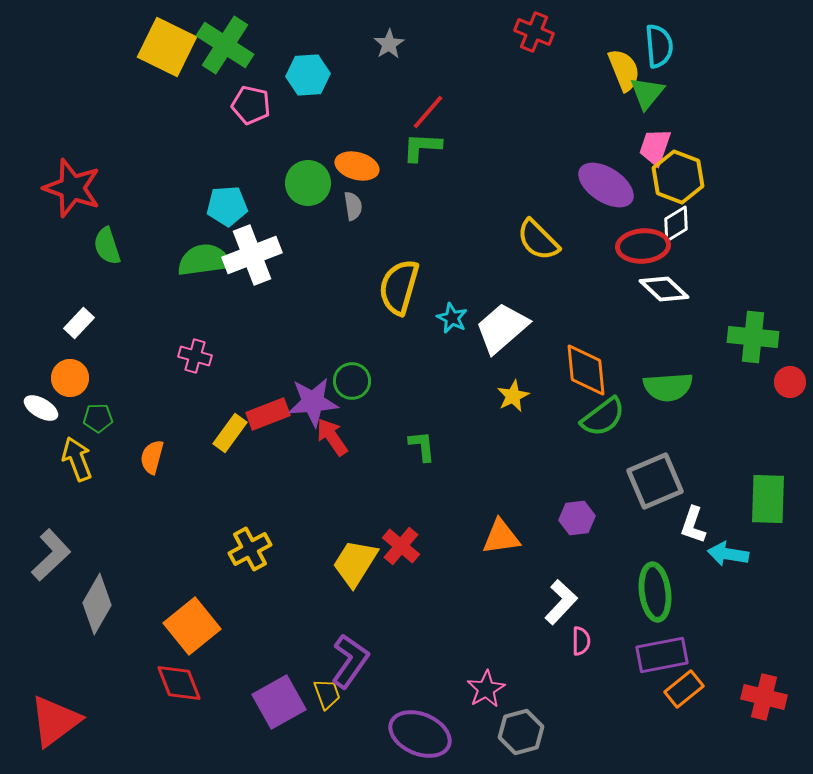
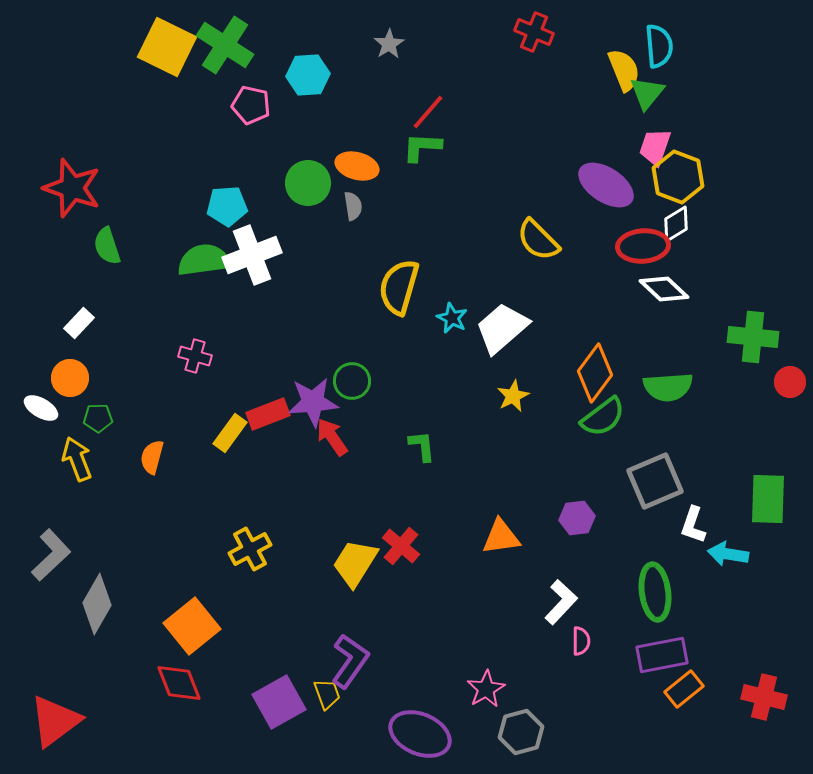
orange diamond at (586, 370): moved 9 px right, 3 px down; rotated 42 degrees clockwise
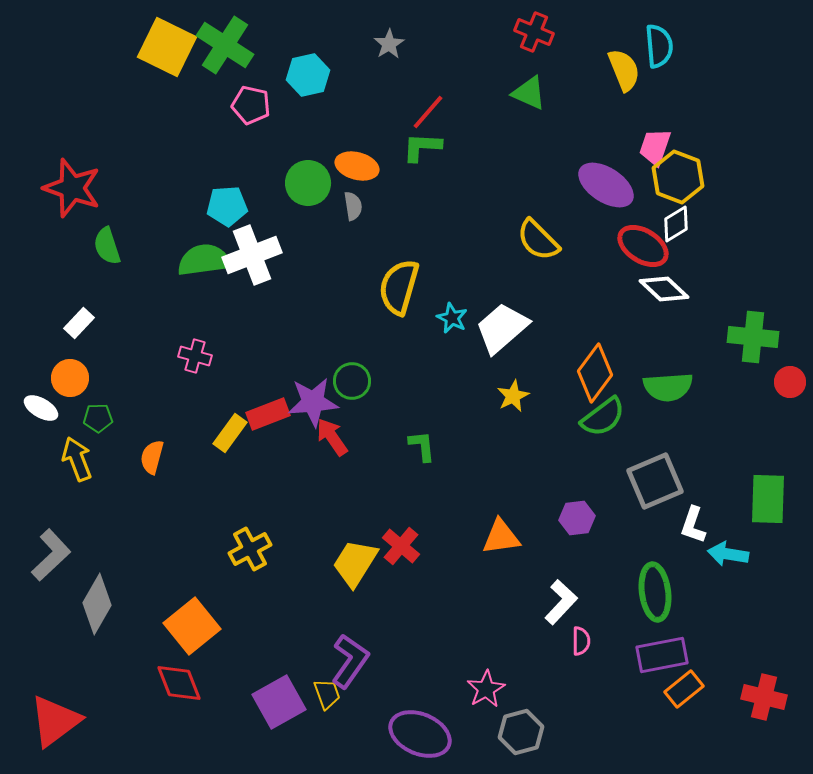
cyan hexagon at (308, 75): rotated 9 degrees counterclockwise
green triangle at (647, 93): moved 118 px left; rotated 45 degrees counterclockwise
red ellipse at (643, 246): rotated 36 degrees clockwise
